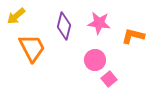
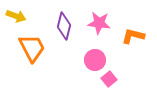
yellow arrow: rotated 120 degrees counterclockwise
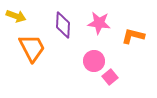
purple diamond: moved 1 px left, 1 px up; rotated 12 degrees counterclockwise
pink circle: moved 1 px left, 1 px down
pink square: moved 1 px right, 2 px up
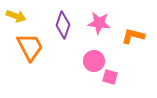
purple diamond: rotated 16 degrees clockwise
orange trapezoid: moved 2 px left, 1 px up
pink square: rotated 35 degrees counterclockwise
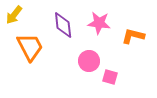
yellow arrow: moved 2 px left, 1 px up; rotated 108 degrees clockwise
purple diamond: rotated 24 degrees counterclockwise
pink circle: moved 5 px left
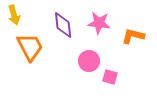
yellow arrow: rotated 54 degrees counterclockwise
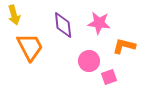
orange L-shape: moved 9 px left, 10 px down
pink square: moved 1 px left; rotated 35 degrees counterclockwise
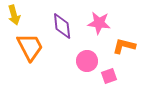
purple diamond: moved 1 px left, 1 px down
pink circle: moved 2 px left
pink square: moved 1 px up
